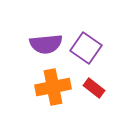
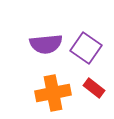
orange cross: moved 6 px down
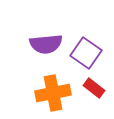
purple square: moved 5 px down
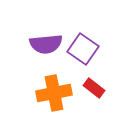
purple square: moved 3 px left, 4 px up
orange cross: moved 1 px right
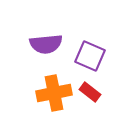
purple square: moved 7 px right, 7 px down; rotated 12 degrees counterclockwise
red rectangle: moved 4 px left, 4 px down
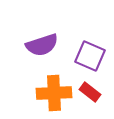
purple semicircle: moved 4 px left, 1 px down; rotated 12 degrees counterclockwise
orange cross: rotated 8 degrees clockwise
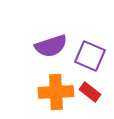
purple semicircle: moved 9 px right, 1 px down
orange cross: moved 2 px right, 1 px up
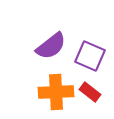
purple semicircle: rotated 20 degrees counterclockwise
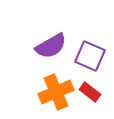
purple semicircle: rotated 8 degrees clockwise
orange cross: rotated 20 degrees counterclockwise
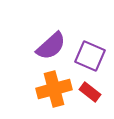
purple semicircle: rotated 12 degrees counterclockwise
orange cross: moved 2 px left, 3 px up; rotated 8 degrees clockwise
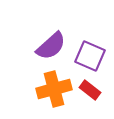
red rectangle: moved 2 px up
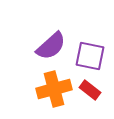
purple square: rotated 12 degrees counterclockwise
